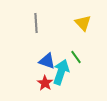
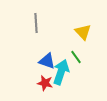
yellow triangle: moved 9 px down
red star: rotated 21 degrees counterclockwise
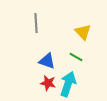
green line: rotated 24 degrees counterclockwise
cyan arrow: moved 7 px right, 12 px down
red star: moved 3 px right
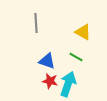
yellow triangle: rotated 18 degrees counterclockwise
red star: moved 2 px right, 2 px up
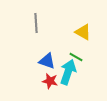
cyan arrow: moved 12 px up
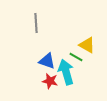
yellow triangle: moved 4 px right, 13 px down
cyan arrow: moved 2 px left; rotated 35 degrees counterclockwise
